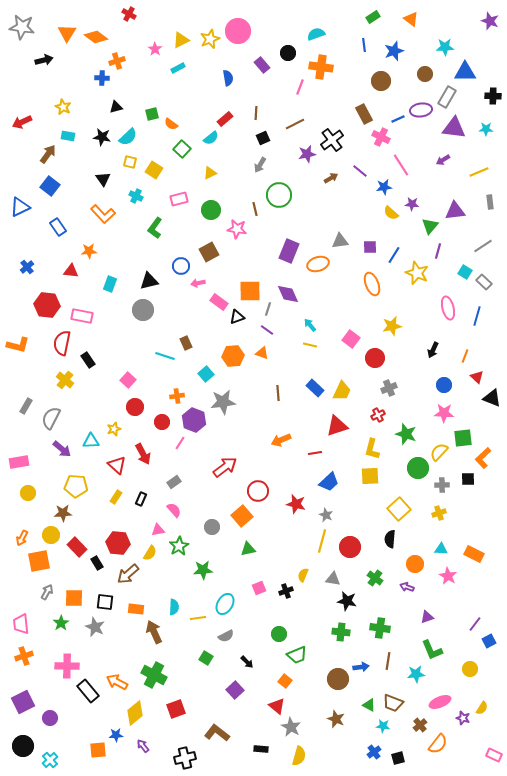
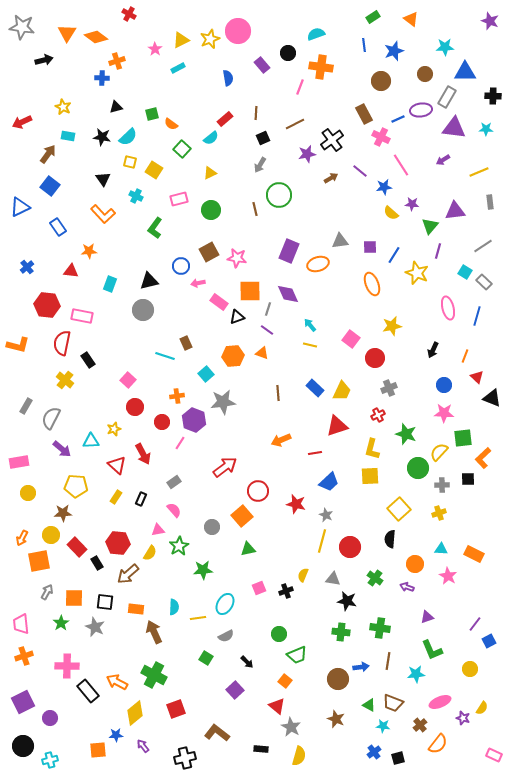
pink star at (237, 229): moved 29 px down
cyan cross at (50, 760): rotated 28 degrees clockwise
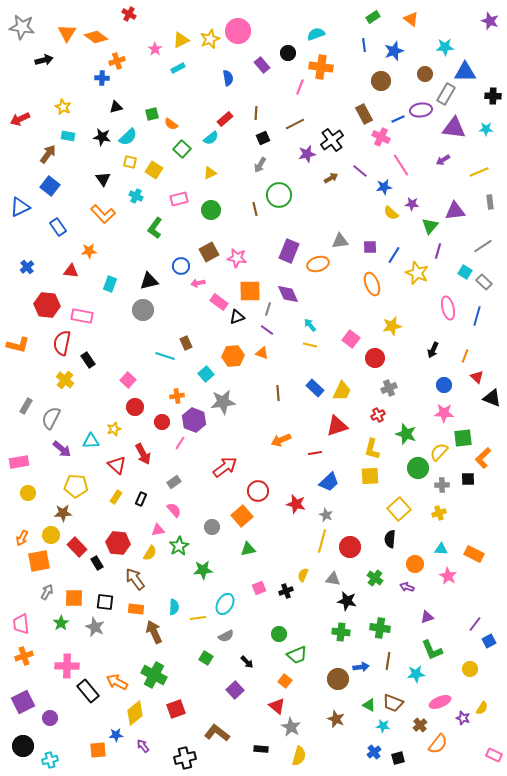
gray rectangle at (447, 97): moved 1 px left, 3 px up
red arrow at (22, 122): moved 2 px left, 3 px up
brown arrow at (128, 574): moved 7 px right, 5 px down; rotated 95 degrees clockwise
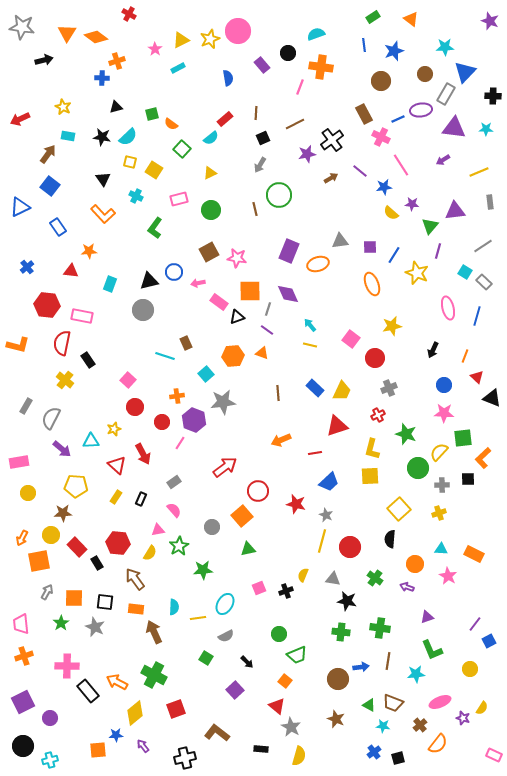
blue triangle at (465, 72): rotated 45 degrees counterclockwise
blue circle at (181, 266): moved 7 px left, 6 px down
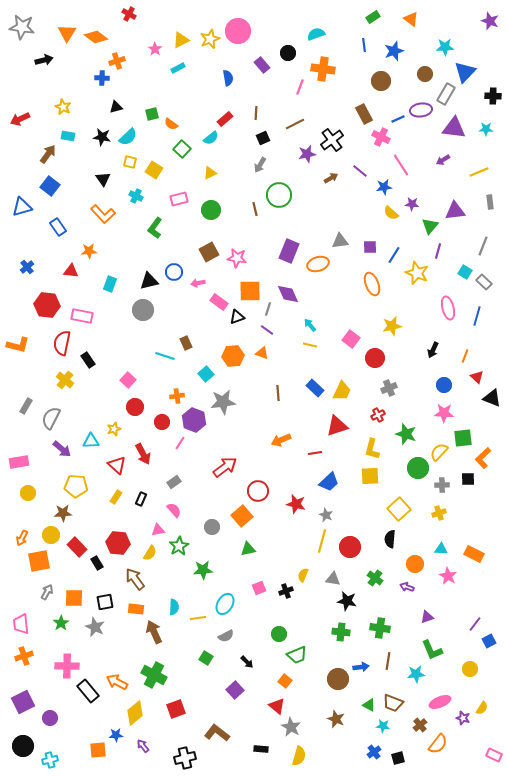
orange cross at (321, 67): moved 2 px right, 2 px down
blue triangle at (20, 207): moved 2 px right; rotated 10 degrees clockwise
gray line at (483, 246): rotated 36 degrees counterclockwise
black square at (105, 602): rotated 18 degrees counterclockwise
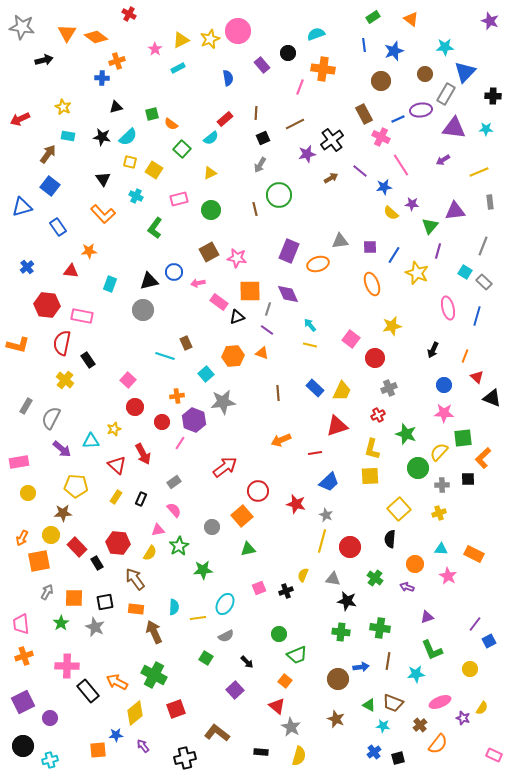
black rectangle at (261, 749): moved 3 px down
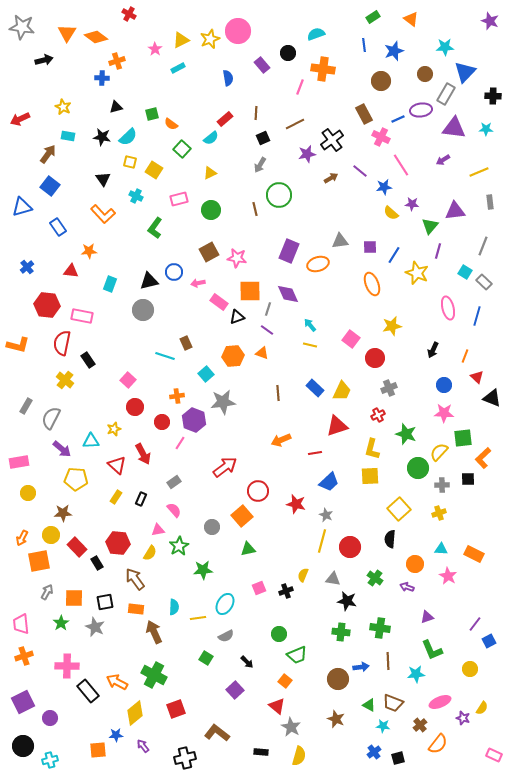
yellow pentagon at (76, 486): moved 7 px up
brown line at (388, 661): rotated 12 degrees counterclockwise
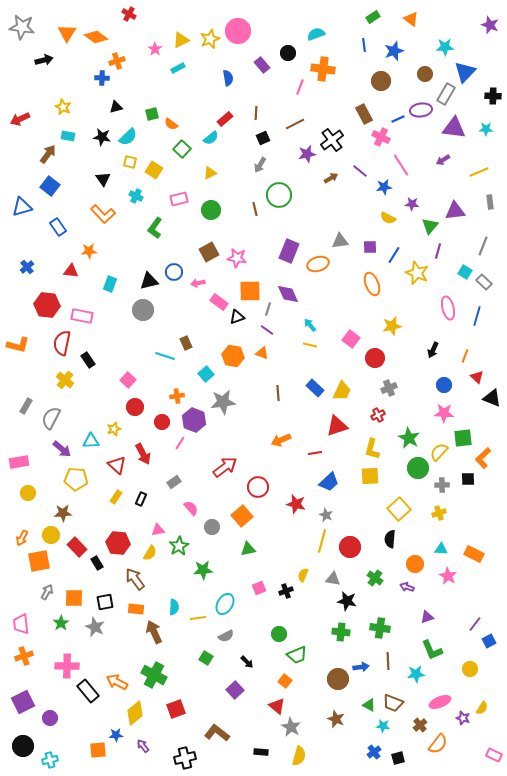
purple star at (490, 21): moved 4 px down
yellow semicircle at (391, 213): moved 3 px left, 5 px down; rotated 14 degrees counterclockwise
orange hexagon at (233, 356): rotated 15 degrees clockwise
green star at (406, 434): moved 3 px right, 4 px down; rotated 10 degrees clockwise
red circle at (258, 491): moved 4 px up
pink semicircle at (174, 510): moved 17 px right, 2 px up
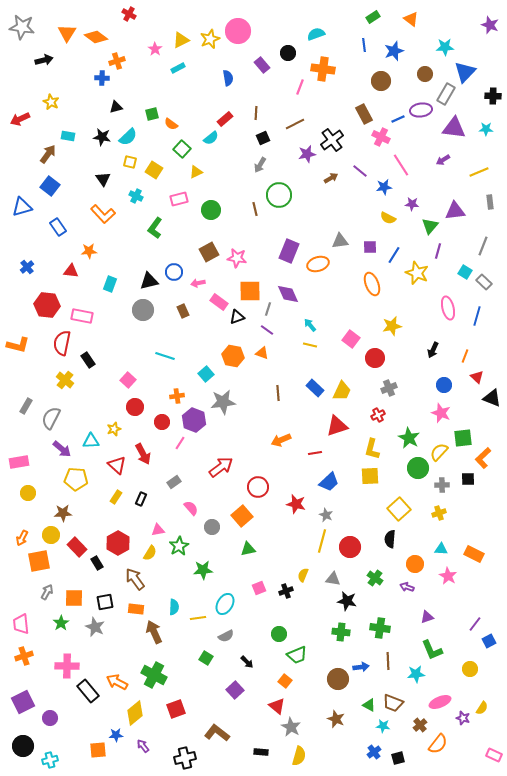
yellow star at (63, 107): moved 12 px left, 5 px up
yellow triangle at (210, 173): moved 14 px left, 1 px up
brown rectangle at (186, 343): moved 3 px left, 32 px up
pink star at (444, 413): moved 3 px left; rotated 18 degrees clockwise
red arrow at (225, 467): moved 4 px left
red hexagon at (118, 543): rotated 25 degrees clockwise
